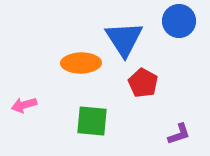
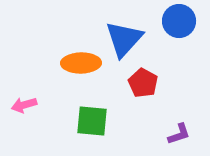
blue triangle: rotated 15 degrees clockwise
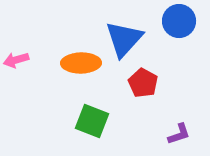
pink arrow: moved 8 px left, 45 px up
green square: rotated 16 degrees clockwise
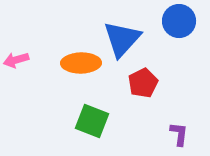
blue triangle: moved 2 px left
red pentagon: rotated 16 degrees clockwise
purple L-shape: rotated 65 degrees counterclockwise
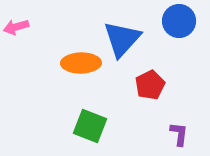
pink arrow: moved 33 px up
red pentagon: moved 7 px right, 2 px down
green square: moved 2 px left, 5 px down
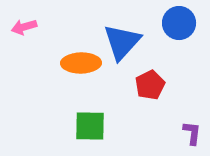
blue circle: moved 2 px down
pink arrow: moved 8 px right
blue triangle: moved 3 px down
green square: rotated 20 degrees counterclockwise
purple L-shape: moved 13 px right, 1 px up
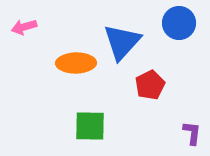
orange ellipse: moved 5 px left
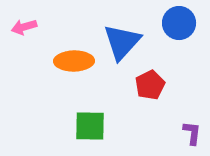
orange ellipse: moved 2 px left, 2 px up
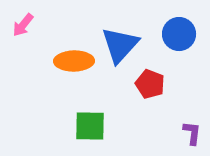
blue circle: moved 11 px down
pink arrow: moved 1 px left, 2 px up; rotated 35 degrees counterclockwise
blue triangle: moved 2 px left, 3 px down
red pentagon: moved 1 px up; rotated 24 degrees counterclockwise
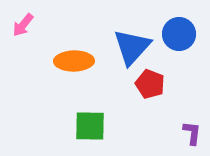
blue triangle: moved 12 px right, 2 px down
